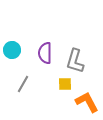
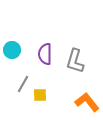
purple semicircle: moved 1 px down
yellow square: moved 25 px left, 11 px down
orange L-shape: rotated 10 degrees counterclockwise
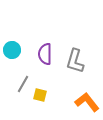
yellow square: rotated 16 degrees clockwise
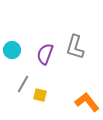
purple semicircle: rotated 20 degrees clockwise
gray L-shape: moved 14 px up
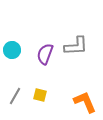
gray L-shape: moved 1 px right, 1 px up; rotated 110 degrees counterclockwise
gray line: moved 8 px left, 12 px down
orange L-shape: moved 2 px left; rotated 15 degrees clockwise
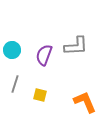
purple semicircle: moved 1 px left, 1 px down
gray line: moved 12 px up; rotated 12 degrees counterclockwise
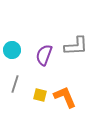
orange L-shape: moved 20 px left, 5 px up
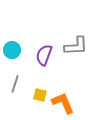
orange L-shape: moved 2 px left, 6 px down
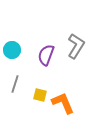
gray L-shape: rotated 55 degrees counterclockwise
purple semicircle: moved 2 px right
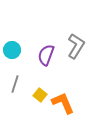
yellow square: rotated 24 degrees clockwise
